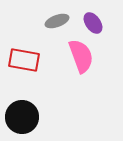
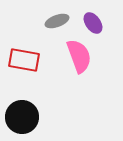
pink semicircle: moved 2 px left
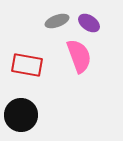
purple ellipse: moved 4 px left; rotated 20 degrees counterclockwise
red rectangle: moved 3 px right, 5 px down
black circle: moved 1 px left, 2 px up
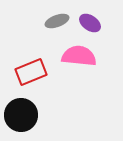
purple ellipse: moved 1 px right
pink semicircle: rotated 64 degrees counterclockwise
red rectangle: moved 4 px right, 7 px down; rotated 32 degrees counterclockwise
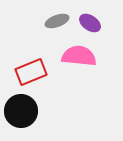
black circle: moved 4 px up
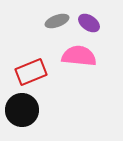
purple ellipse: moved 1 px left
black circle: moved 1 px right, 1 px up
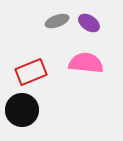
pink semicircle: moved 7 px right, 7 px down
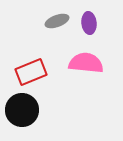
purple ellipse: rotated 50 degrees clockwise
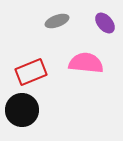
purple ellipse: moved 16 px right; rotated 35 degrees counterclockwise
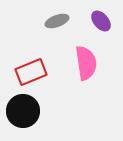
purple ellipse: moved 4 px left, 2 px up
pink semicircle: rotated 76 degrees clockwise
black circle: moved 1 px right, 1 px down
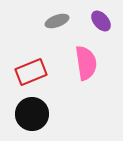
black circle: moved 9 px right, 3 px down
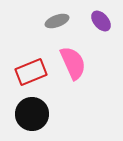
pink semicircle: moved 13 px left; rotated 16 degrees counterclockwise
